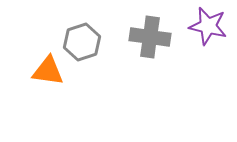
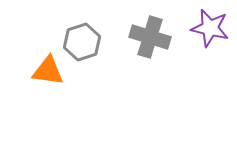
purple star: moved 2 px right, 2 px down
gray cross: rotated 9 degrees clockwise
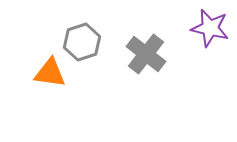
gray cross: moved 4 px left, 17 px down; rotated 21 degrees clockwise
orange triangle: moved 2 px right, 2 px down
